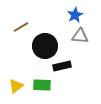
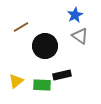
gray triangle: rotated 30 degrees clockwise
black rectangle: moved 9 px down
yellow triangle: moved 5 px up
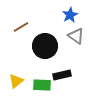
blue star: moved 5 px left
gray triangle: moved 4 px left
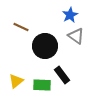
brown line: rotated 56 degrees clockwise
black rectangle: rotated 66 degrees clockwise
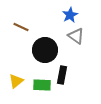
black circle: moved 4 px down
black rectangle: rotated 48 degrees clockwise
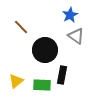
brown line: rotated 21 degrees clockwise
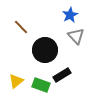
gray triangle: rotated 12 degrees clockwise
black rectangle: rotated 48 degrees clockwise
green rectangle: moved 1 px left; rotated 18 degrees clockwise
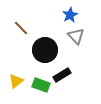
brown line: moved 1 px down
